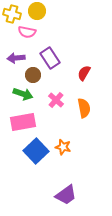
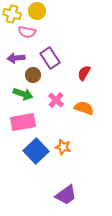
orange semicircle: rotated 60 degrees counterclockwise
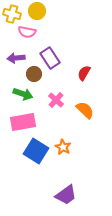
brown circle: moved 1 px right, 1 px up
orange semicircle: moved 1 px right, 2 px down; rotated 24 degrees clockwise
orange star: rotated 14 degrees clockwise
blue square: rotated 15 degrees counterclockwise
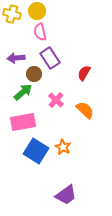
pink semicircle: moved 13 px right; rotated 66 degrees clockwise
green arrow: moved 2 px up; rotated 60 degrees counterclockwise
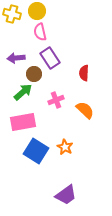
red semicircle: rotated 28 degrees counterclockwise
pink cross: rotated 28 degrees clockwise
orange star: moved 2 px right
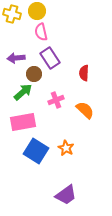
pink semicircle: moved 1 px right
orange star: moved 1 px right, 1 px down
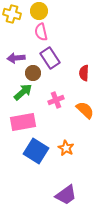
yellow circle: moved 2 px right
brown circle: moved 1 px left, 1 px up
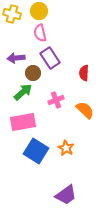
pink semicircle: moved 1 px left, 1 px down
